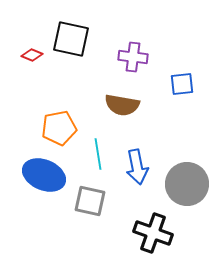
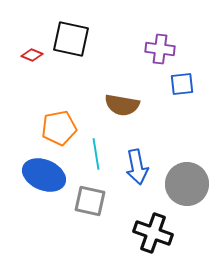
purple cross: moved 27 px right, 8 px up
cyan line: moved 2 px left
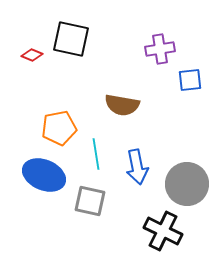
purple cross: rotated 16 degrees counterclockwise
blue square: moved 8 px right, 4 px up
black cross: moved 10 px right, 2 px up; rotated 6 degrees clockwise
